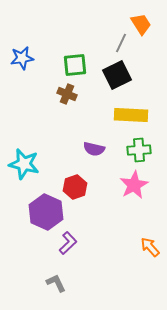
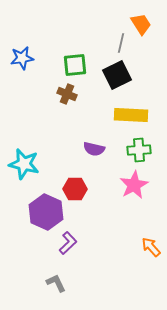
gray line: rotated 12 degrees counterclockwise
red hexagon: moved 2 px down; rotated 20 degrees clockwise
orange arrow: moved 1 px right
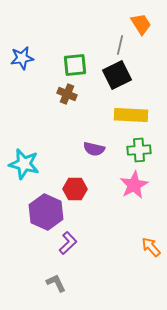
gray line: moved 1 px left, 2 px down
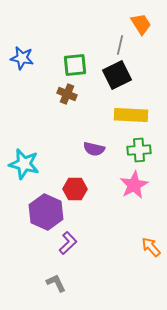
blue star: rotated 20 degrees clockwise
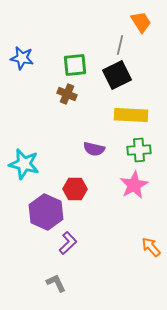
orange trapezoid: moved 2 px up
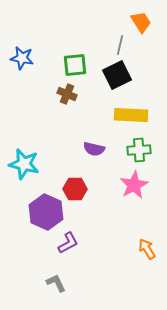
purple L-shape: rotated 15 degrees clockwise
orange arrow: moved 4 px left, 2 px down; rotated 10 degrees clockwise
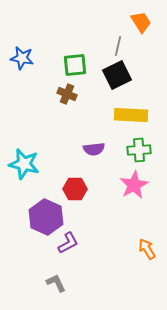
gray line: moved 2 px left, 1 px down
purple semicircle: rotated 20 degrees counterclockwise
purple hexagon: moved 5 px down
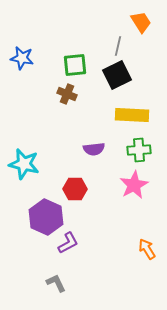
yellow rectangle: moved 1 px right
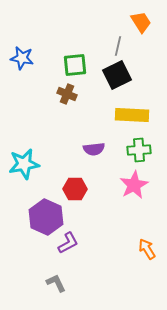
cyan star: rotated 24 degrees counterclockwise
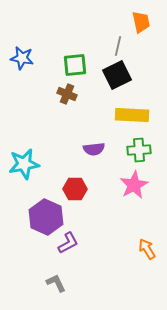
orange trapezoid: rotated 20 degrees clockwise
